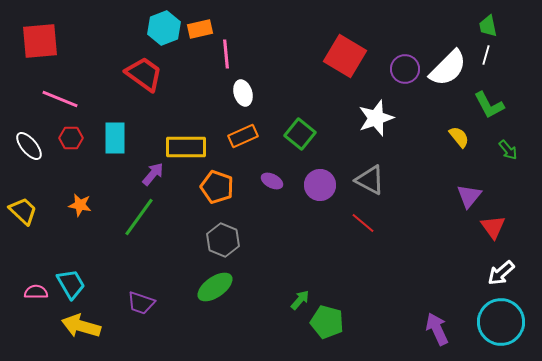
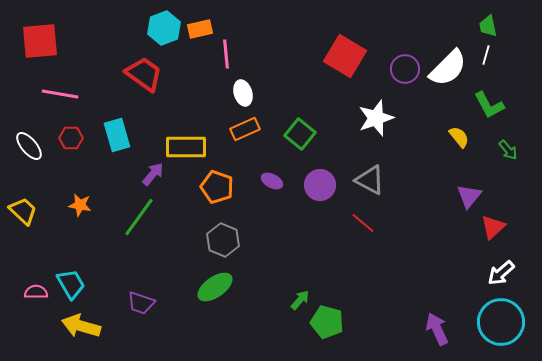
pink line at (60, 99): moved 5 px up; rotated 12 degrees counterclockwise
orange rectangle at (243, 136): moved 2 px right, 7 px up
cyan rectangle at (115, 138): moved 2 px right, 3 px up; rotated 16 degrees counterclockwise
red triangle at (493, 227): rotated 24 degrees clockwise
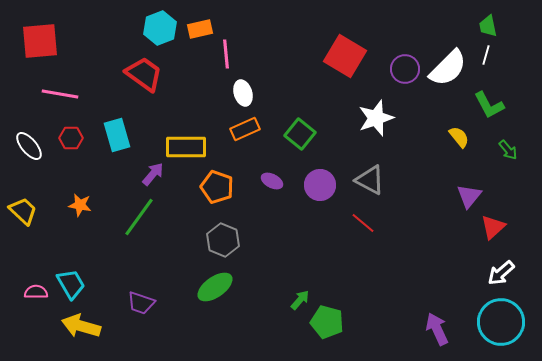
cyan hexagon at (164, 28): moved 4 px left
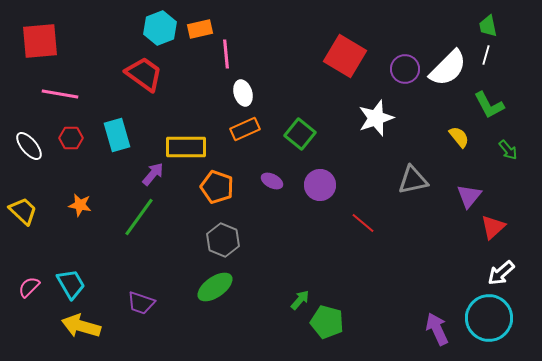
gray triangle at (370, 180): moved 43 px right; rotated 40 degrees counterclockwise
pink semicircle at (36, 292): moved 7 px left, 5 px up; rotated 45 degrees counterclockwise
cyan circle at (501, 322): moved 12 px left, 4 px up
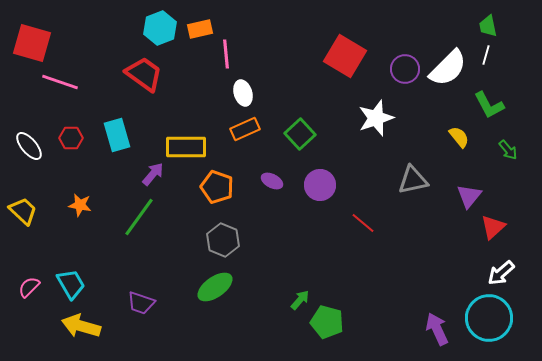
red square at (40, 41): moved 8 px left, 2 px down; rotated 21 degrees clockwise
pink line at (60, 94): moved 12 px up; rotated 9 degrees clockwise
green square at (300, 134): rotated 8 degrees clockwise
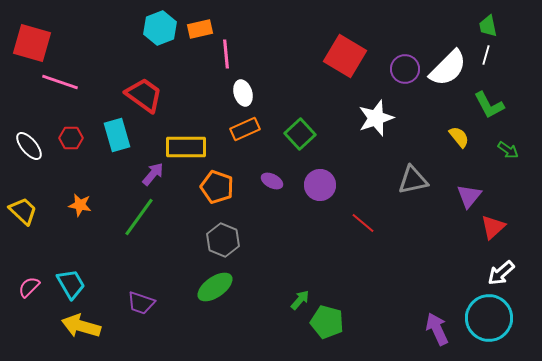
red trapezoid at (144, 74): moved 21 px down
green arrow at (508, 150): rotated 15 degrees counterclockwise
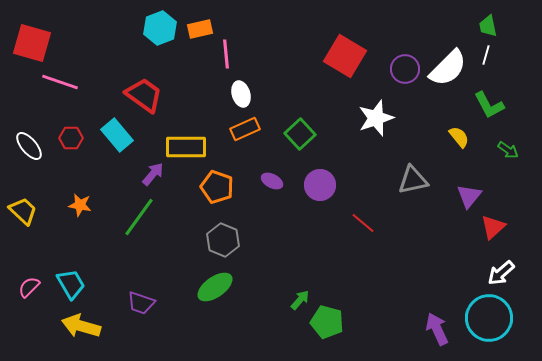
white ellipse at (243, 93): moved 2 px left, 1 px down
cyan rectangle at (117, 135): rotated 24 degrees counterclockwise
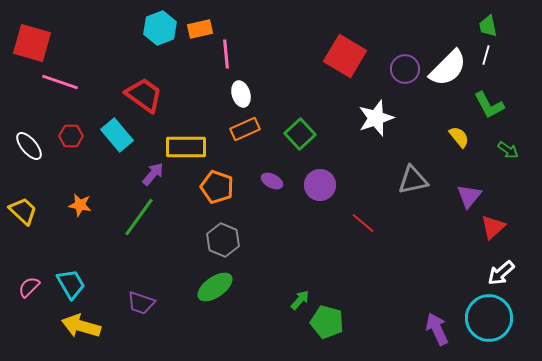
red hexagon at (71, 138): moved 2 px up
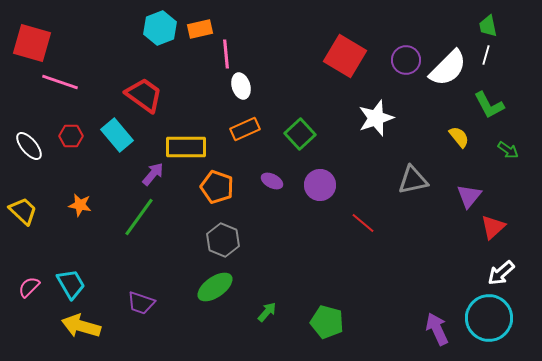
purple circle at (405, 69): moved 1 px right, 9 px up
white ellipse at (241, 94): moved 8 px up
green arrow at (300, 300): moved 33 px left, 12 px down
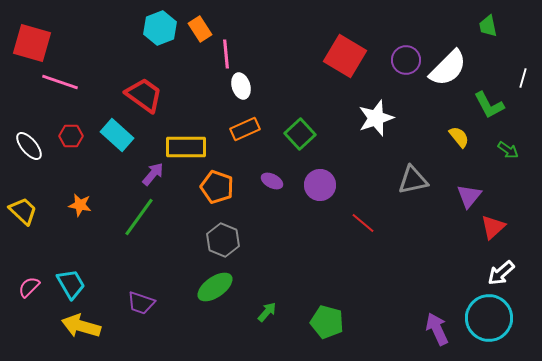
orange rectangle at (200, 29): rotated 70 degrees clockwise
white line at (486, 55): moved 37 px right, 23 px down
cyan rectangle at (117, 135): rotated 8 degrees counterclockwise
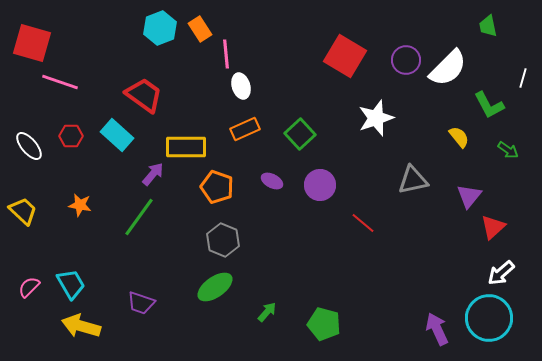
green pentagon at (327, 322): moved 3 px left, 2 px down
